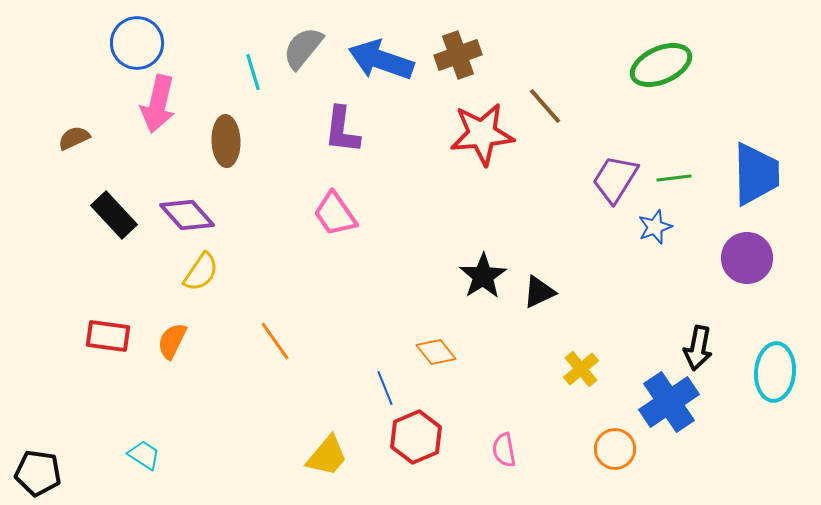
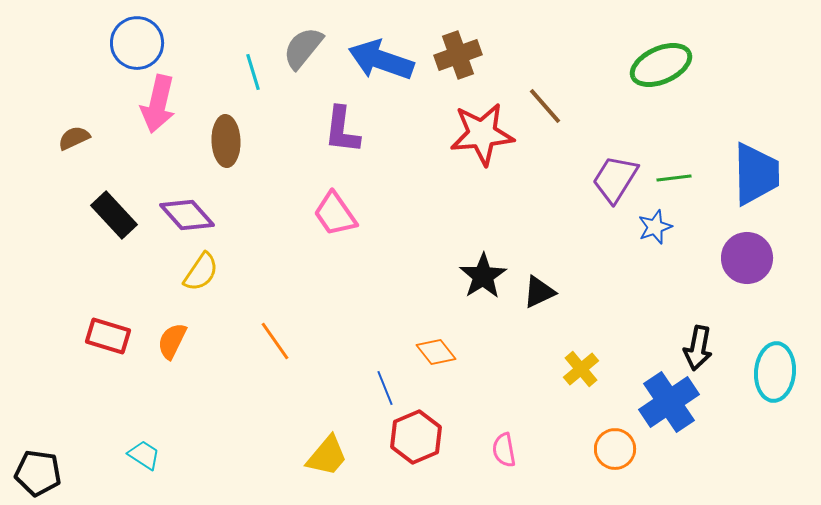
red rectangle: rotated 9 degrees clockwise
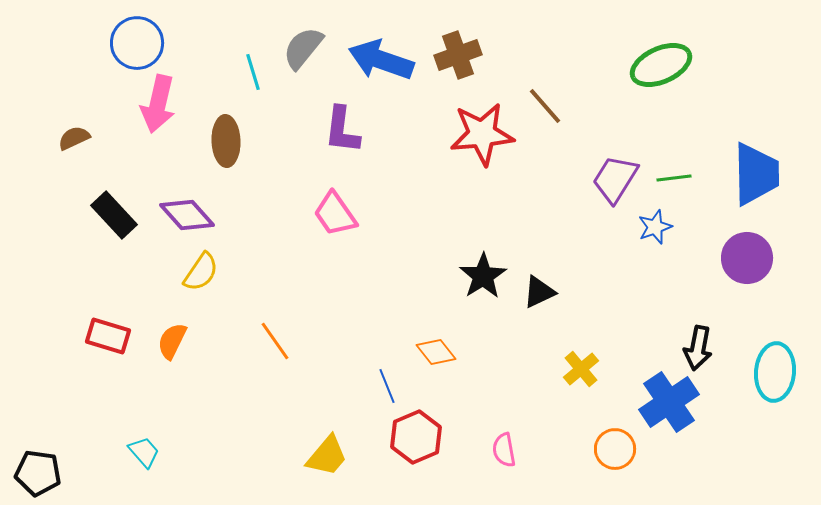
blue line: moved 2 px right, 2 px up
cyan trapezoid: moved 3 px up; rotated 16 degrees clockwise
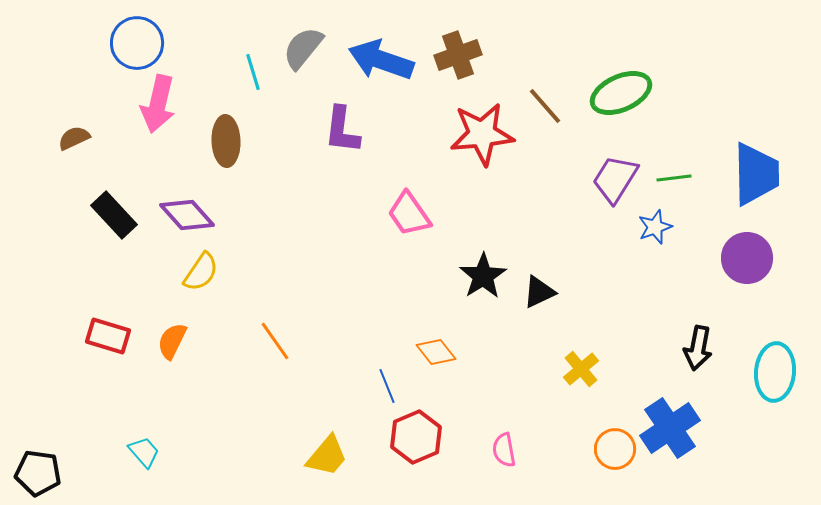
green ellipse: moved 40 px left, 28 px down
pink trapezoid: moved 74 px right
blue cross: moved 1 px right, 26 px down
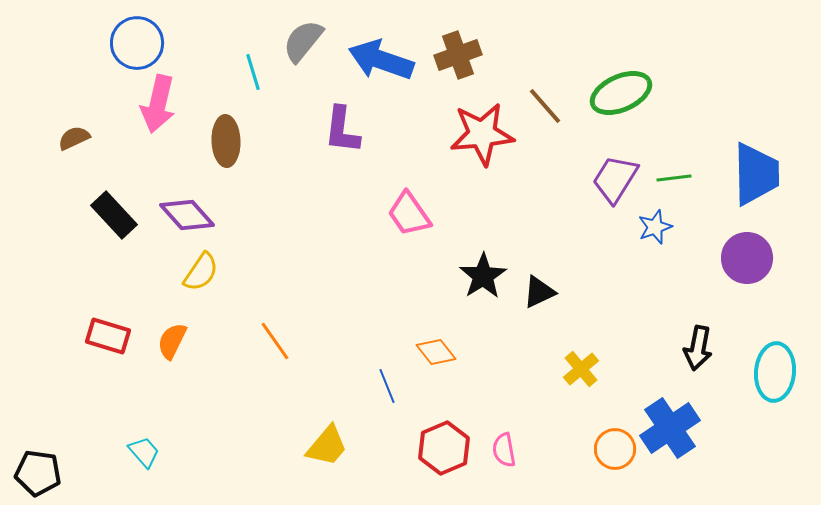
gray semicircle: moved 7 px up
red hexagon: moved 28 px right, 11 px down
yellow trapezoid: moved 10 px up
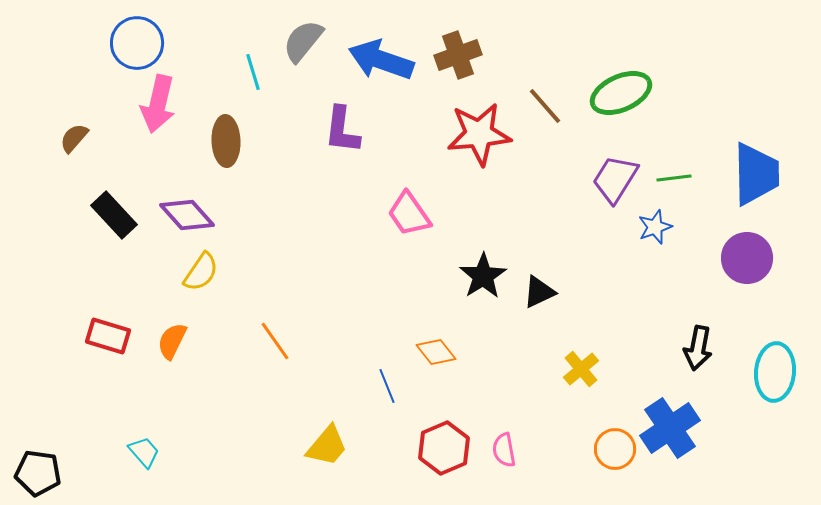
red star: moved 3 px left
brown semicircle: rotated 24 degrees counterclockwise
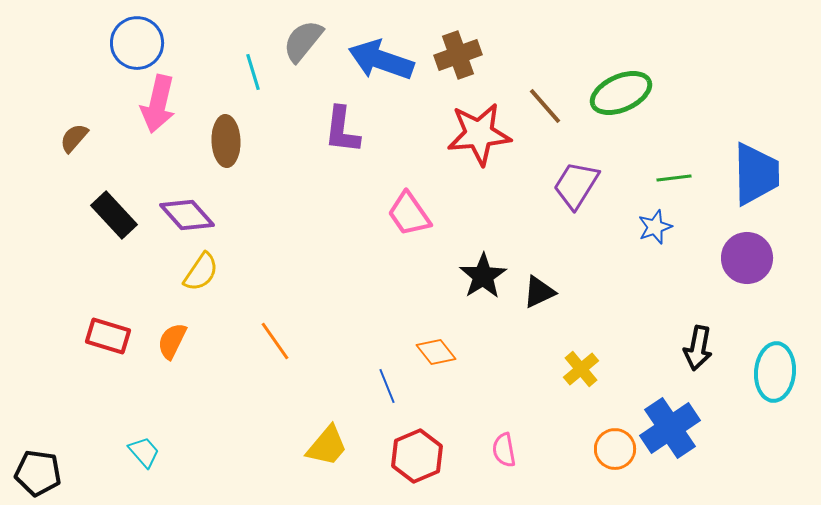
purple trapezoid: moved 39 px left, 6 px down
red hexagon: moved 27 px left, 8 px down
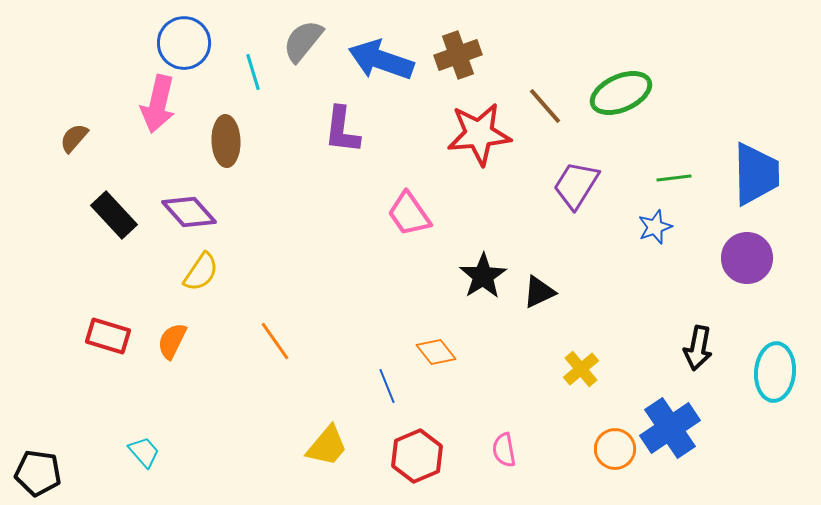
blue circle: moved 47 px right
purple diamond: moved 2 px right, 3 px up
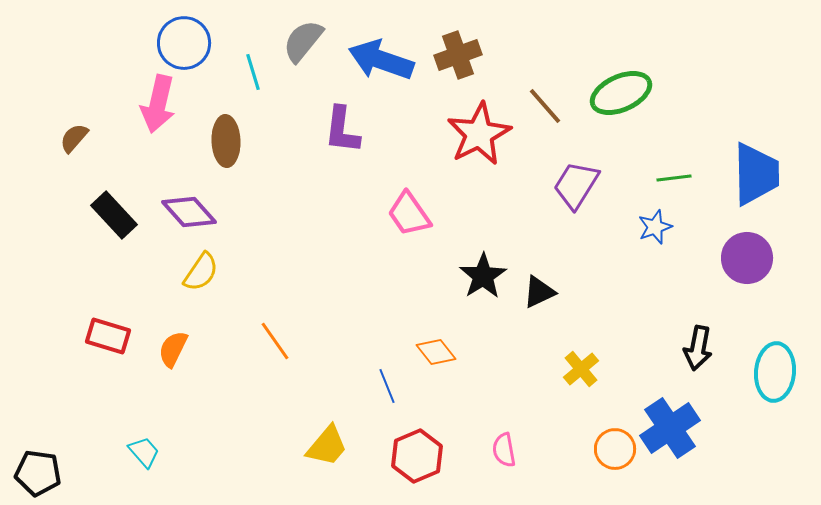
red star: rotated 22 degrees counterclockwise
orange semicircle: moved 1 px right, 8 px down
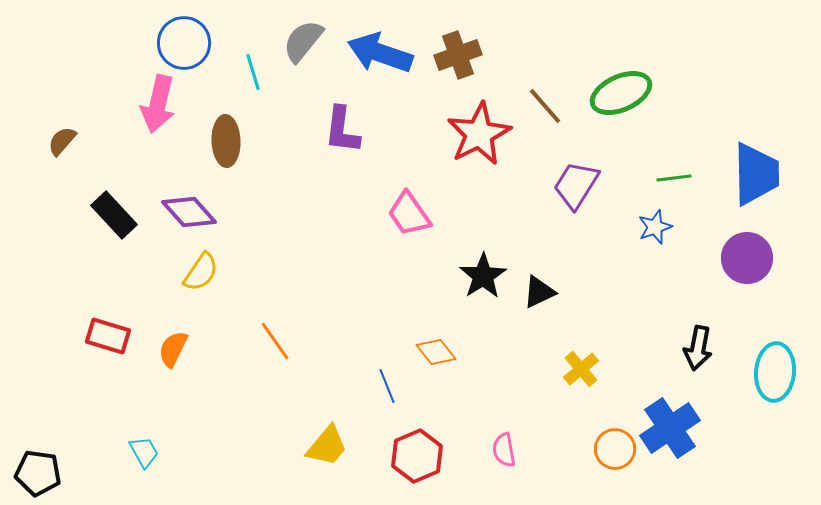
blue arrow: moved 1 px left, 7 px up
brown semicircle: moved 12 px left, 3 px down
cyan trapezoid: rotated 12 degrees clockwise
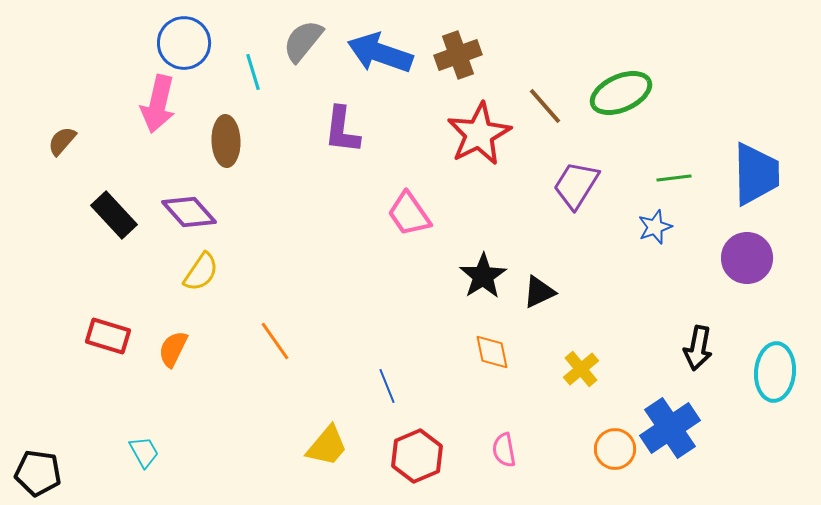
orange diamond: moved 56 px right; rotated 27 degrees clockwise
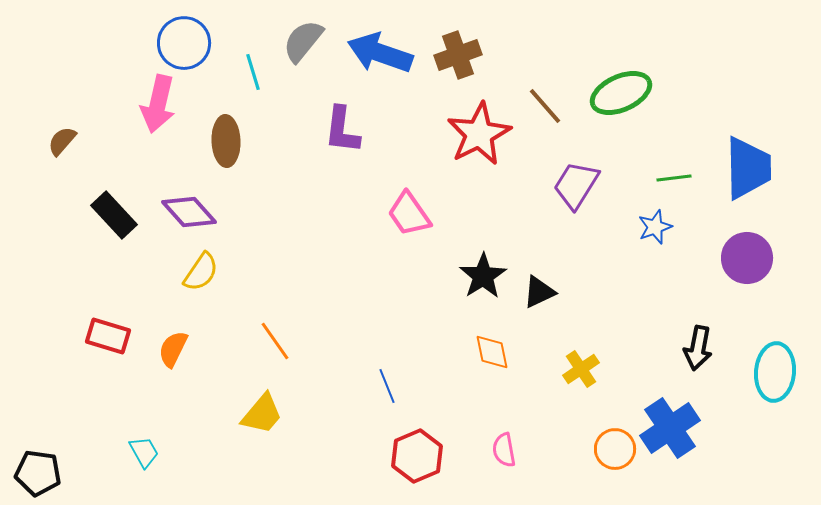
blue trapezoid: moved 8 px left, 6 px up
yellow cross: rotated 6 degrees clockwise
yellow trapezoid: moved 65 px left, 32 px up
